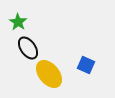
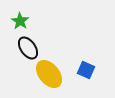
green star: moved 2 px right, 1 px up
blue square: moved 5 px down
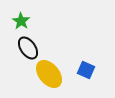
green star: moved 1 px right
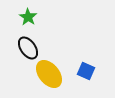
green star: moved 7 px right, 4 px up
blue square: moved 1 px down
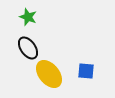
green star: rotated 12 degrees counterclockwise
blue square: rotated 18 degrees counterclockwise
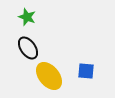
green star: moved 1 px left
yellow ellipse: moved 2 px down
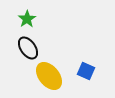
green star: moved 2 px down; rotated 18 degrees clockwise
blue square: rotated 18 degrees clockwise
